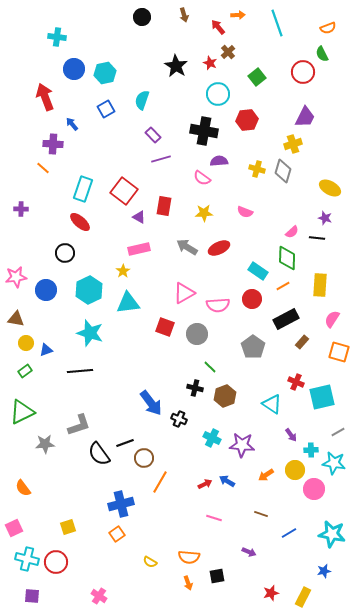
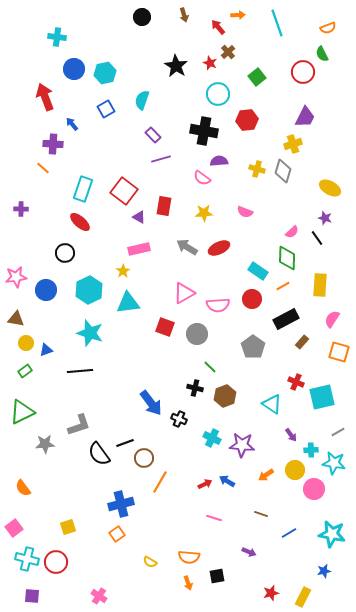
black line at (317, 238): rotated 49 degrees clockwise
pink square at (14, 528): rotated 12 degrees counterclockwise
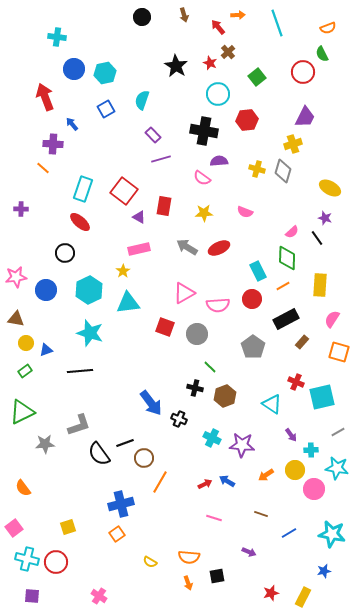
cyan rectangle at (258, 271): rotated 30 degrees clockwise
cyan star at (334, 463): moved 3 px right, 5 px down
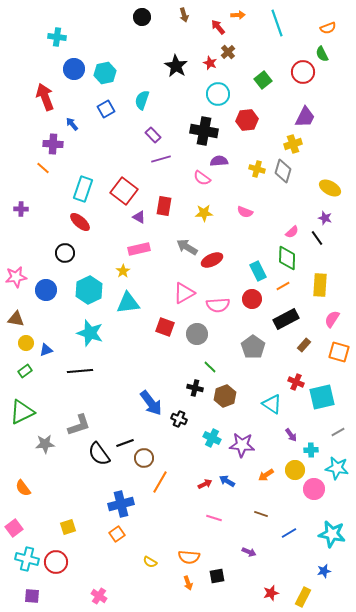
green square at (257, 77): moved 6 px right, 3 px down
red ellipse at (219, 248): moved 7 px left, 12 px down
brown rectangle at (302, 342): moved 2 px right, 3 px down
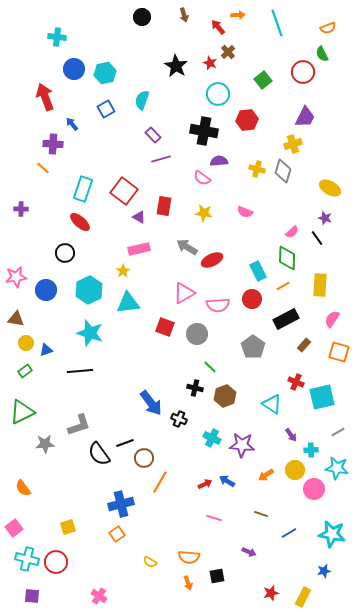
yellow star at (204, 213): rotated 12 degrees clockwise
